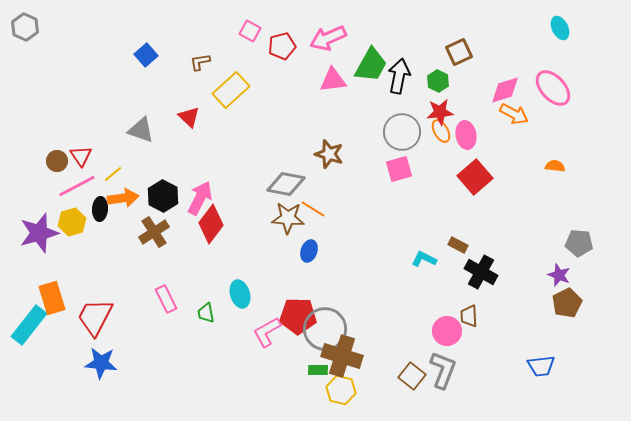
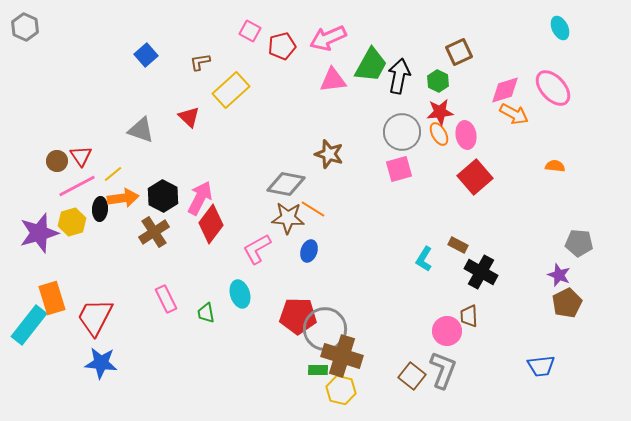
orange ellipse at (441, 131): moved 2 px left, 3 px down
cyan L-shape at (424, 259): rotated 85 degrees counterclockwise
pink L-shape at (267, 332): moved 10 px left, 83 px up
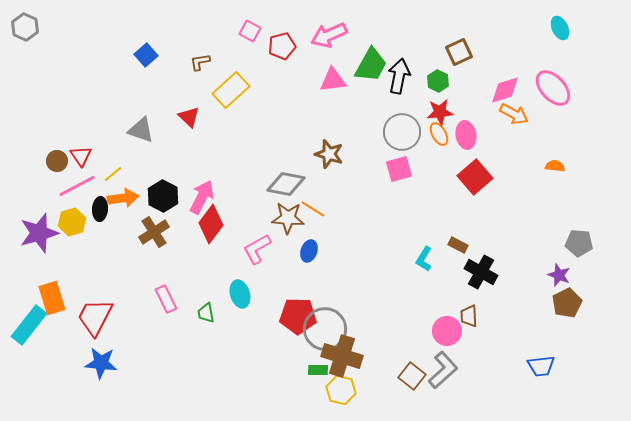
pink arrow at (328, 38): moved 1 px right, 3 px up
pink arrow at (200, 198): moved 2 px right, 1 px up
gray L-shape at (443, 370): rotated 27 degrees clockwise
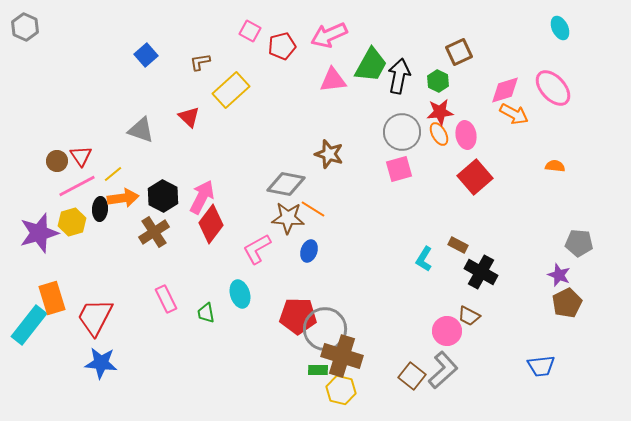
brown trapezoid at (469, 316): rotated 60 degrees counterclockwise
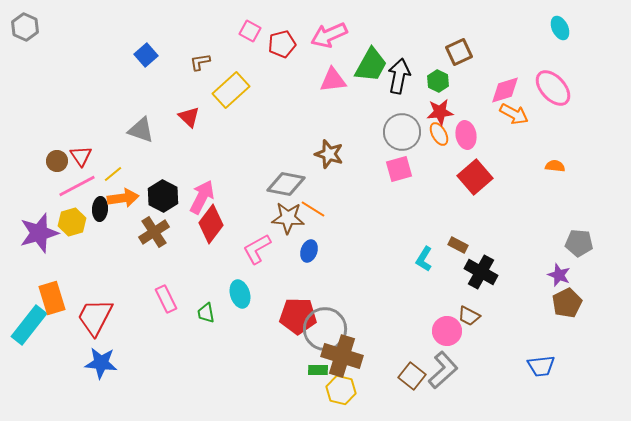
red pentagon at (282, 46): moved 2 px up
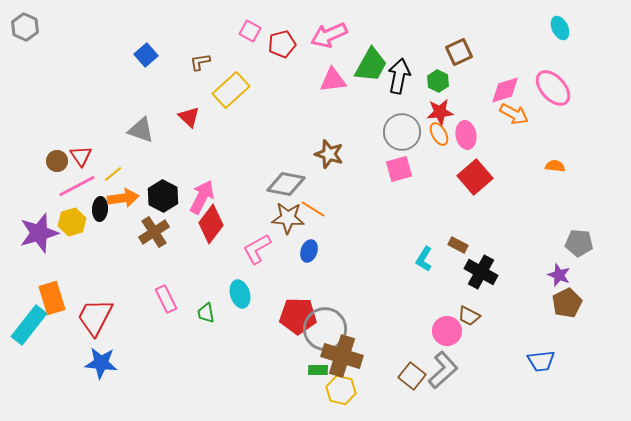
blue trapezoid at (541, 366): moved 5 px up
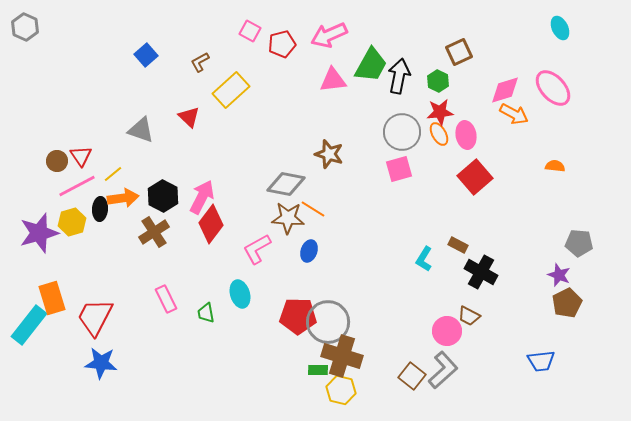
brown L-shape at (200, 62): rotated 20 degrees counterclockwise
gray circle at (325, 329): moved 3 px right, 7 px up
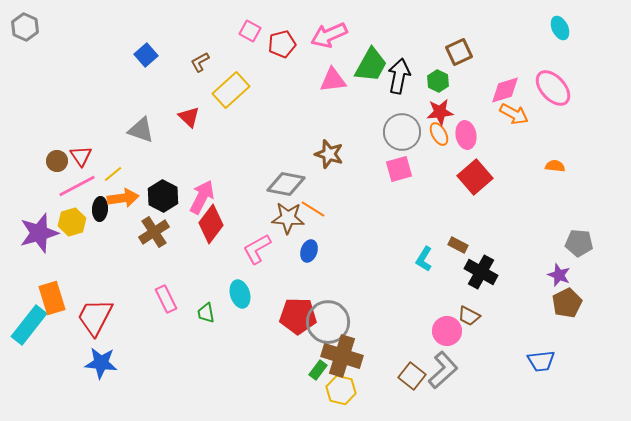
green rectangle at (318, 370): rotated 54 degrees counterclockwise
